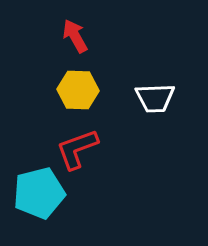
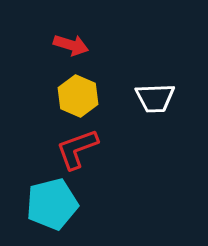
red arrow: moved 4 px left, 9 px down; rotated 136 degrees clockwise
yellow hexagon: moved 6 px down; rotated 21 degrees clockwise
cyan pentagon: moved 13 px right, 11 px down
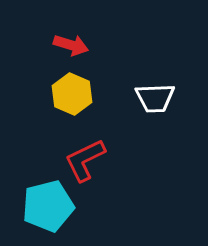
yellow hexagon: moved 6 px left, 2 px up
red L-shape: moved 8 px right, 11 px down; rotated 6 degrees counterclockwise
cyan pentagon: moved 4 px left, 2 px down
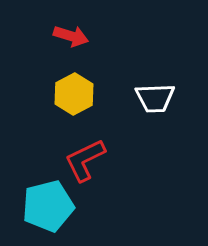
red arrow: moved 9 px up
yellow hexagon: moved 2 px right; rotated 9 degrees clockwise
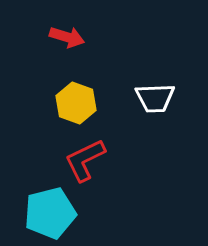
red arrow: moved 4 px left, 1 px down
yellow hexagon: moved 2 px right, 9 px down; rotated 12 degrees counterclockwise
cyan pentagon: moved 2 px right, 7 px down
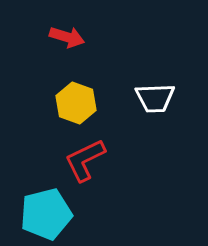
cyan pentagon: moved 4 px left, 1 px down
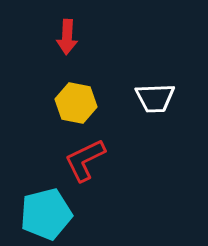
red arrow: rotated 76 degrees clockwise
yellow hexagon: rotated 9 degrees counterclockwise
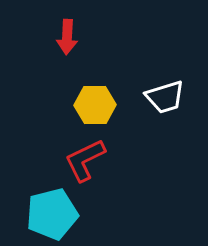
white trapezoid: moved 10 px right, 1 px up; rotated 15 degrees counterclockwise
yellow hexagon: moved 19 px right, 2 px down; rotated 12 degrees counterclockwise
cyan pentagon: moved 6 px right
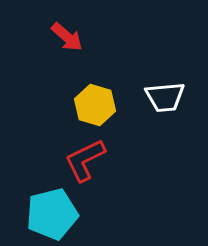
red arrow: rotated 52 degrees counterclockwise
white trapezoid: rotated 12 degrees clockwise
yellow hexagon: rotated 18 degrees clockwise
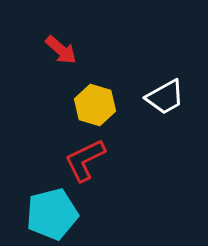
red arrow: moved 6 px left, 13 px down
white trapezoid: rotated 24 degrees counterclockwise
